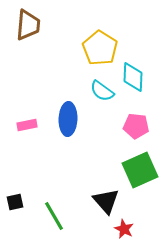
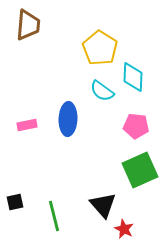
black triangle: moved 3 px left, 4 px down
green line: rotated 16 degrees clockwise
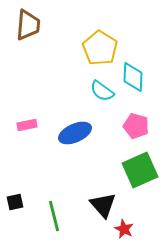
blue ellipse: moved 7 px right, 14 px down; rotated 64 degrees clockwise
pink pentagon: rotated 10 degrees clockwise
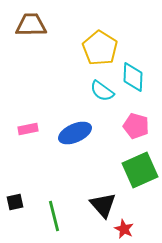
brown trapezoid: moved 3 px right; rotated 96 degrees counterclockwise
pink rectangle: moved 1 px right, 4 px down
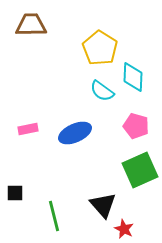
black square: moved 9 px up; rotated 12 degrees clockwise
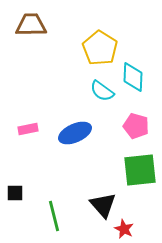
green square: rotated 18 degrees clockwise
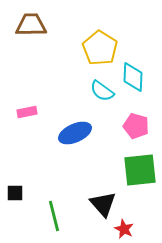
pink rectangle: moved 1 px left, 17 px up
black triangle: moved 1 px up
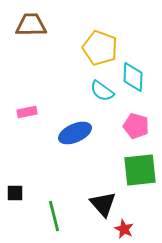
yellow pentagon: rotated 12 degrees counterclockwise
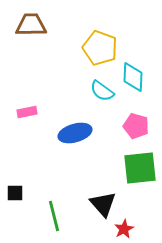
blue ellipse: rotated 8 degrees clockwise
green square: moved 2 px up
red star: rotated 18 degrees clockwise
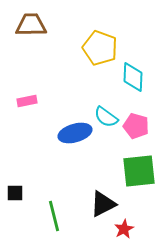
cyan semicircle: moved 4 px right, 26 px down
pink rectangle: moved 11 px up
green square: moved 1 px left, 3 px down
black triangle: rotated 44 degrees clockwise
